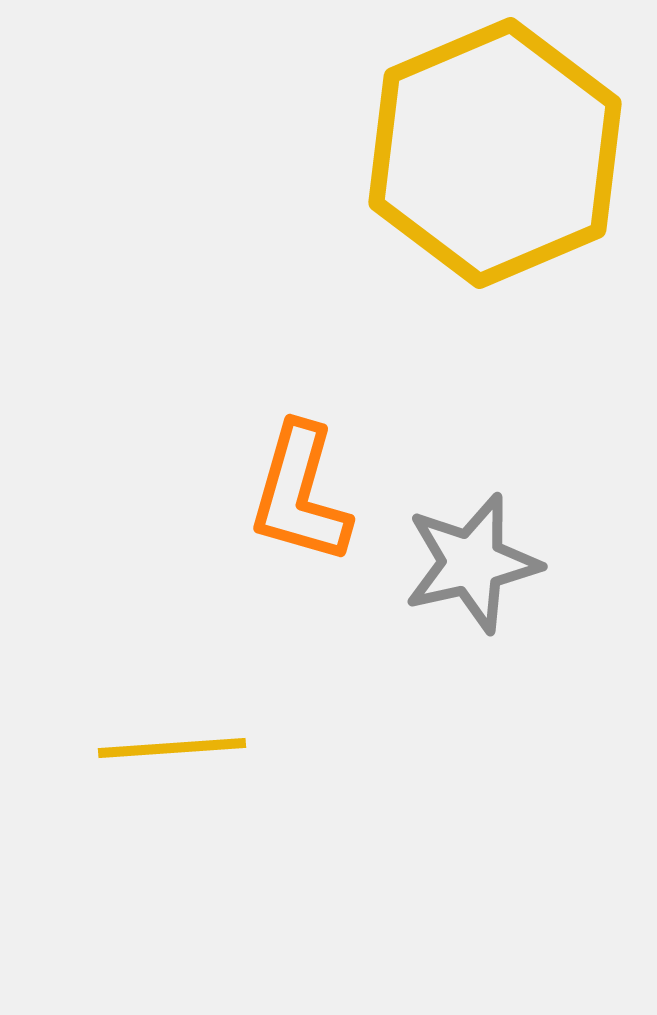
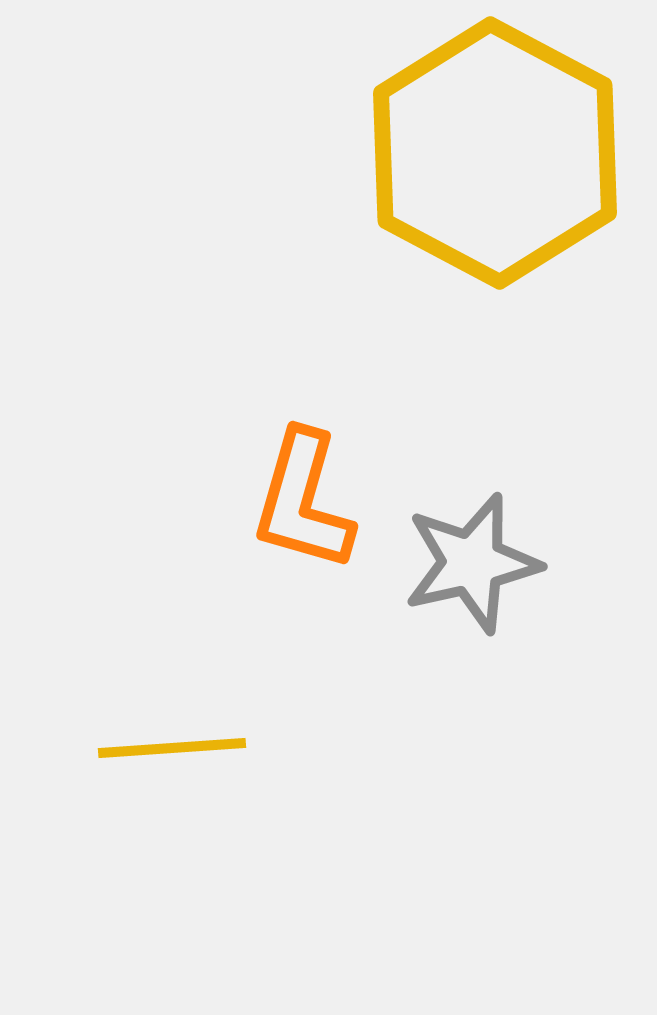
yellow hexagon: rotated 9 degrees counterclockwise
orange L-shape: moved 3 px right, 7 px down
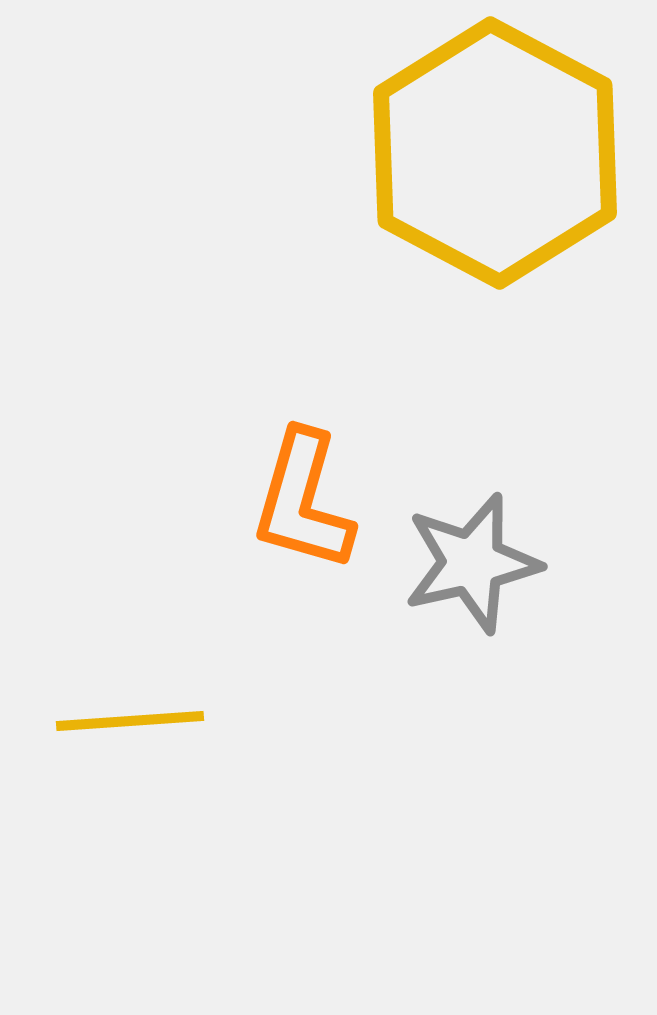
yellow line: moved 42 px left, 27 px up
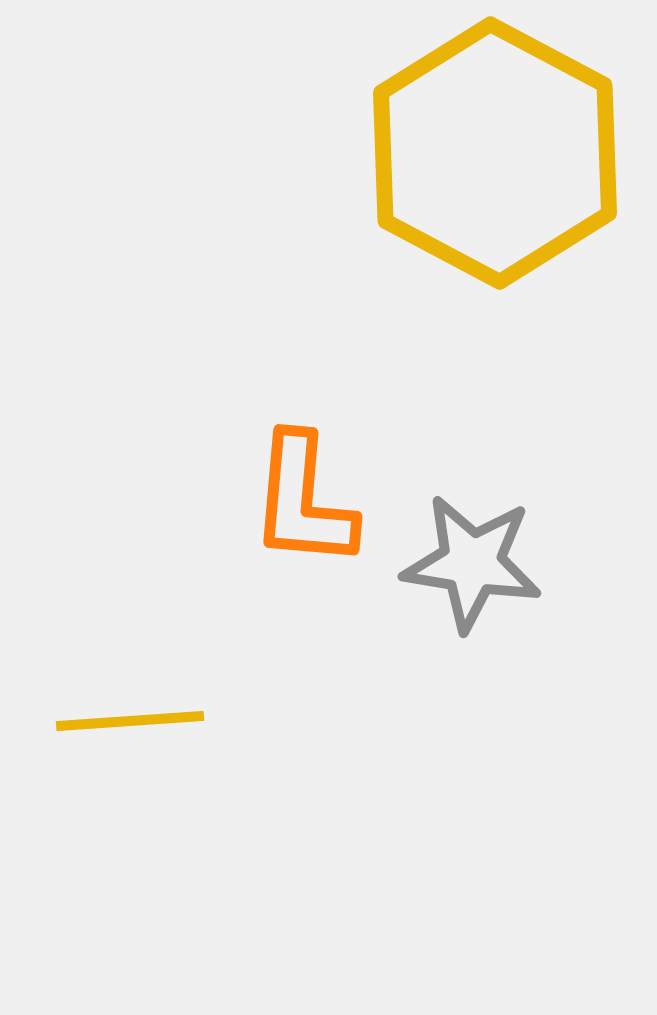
orange L-shape: rotated 11 degrees counterclockwise
gray star: rotated 22 degrees clockwise
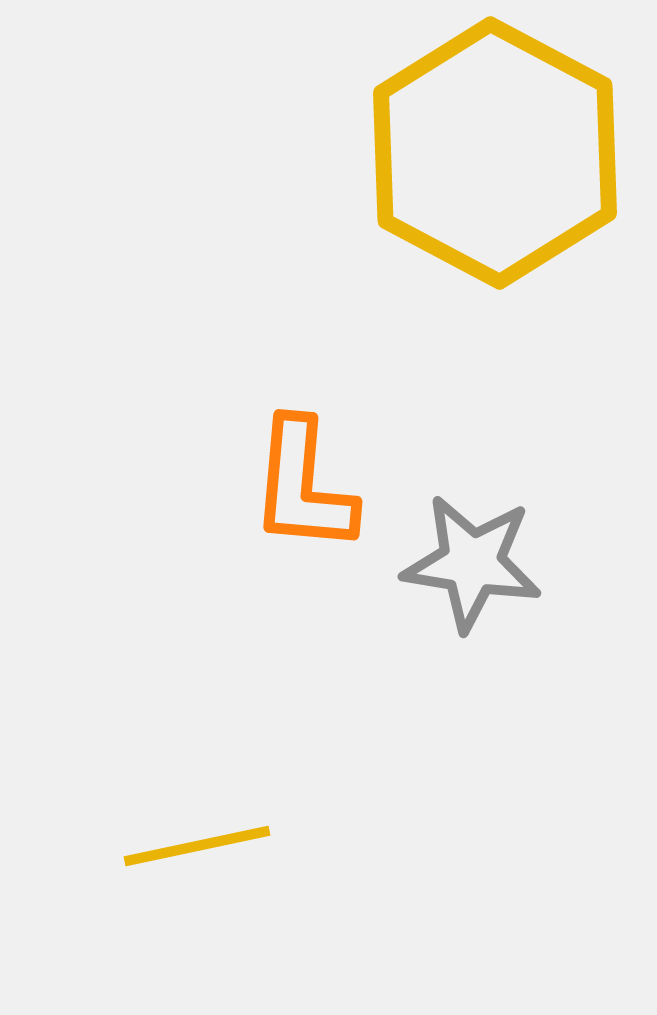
orange L-shape: moved 15 px up
yellow line: moved 67 px right, 125 px down; rotated 8 degrees counterclockwise
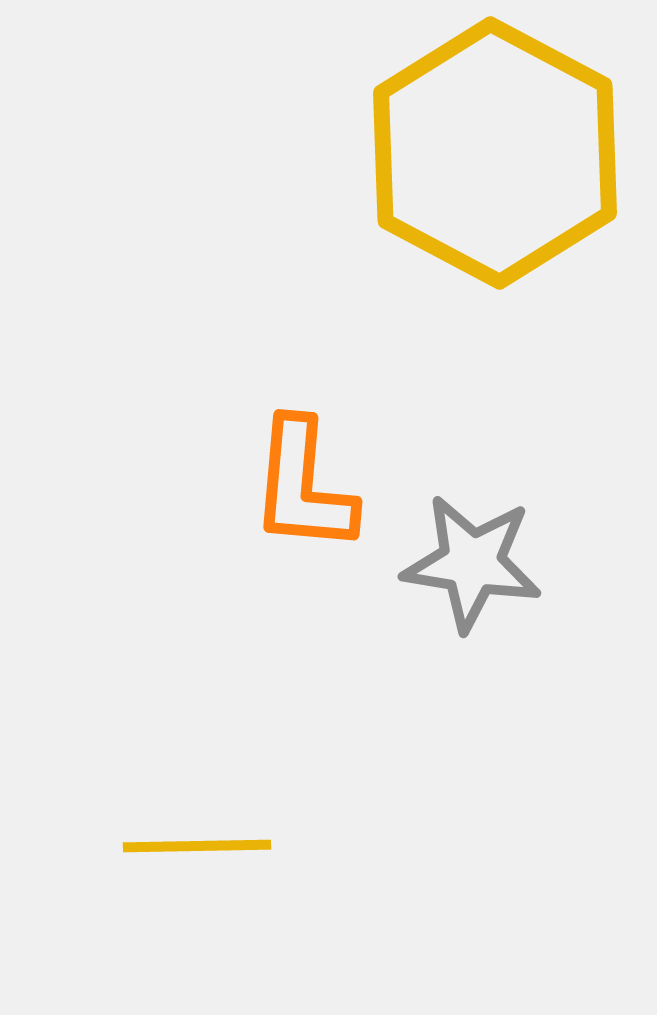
yellow line: rotated 11 degrees clockwise
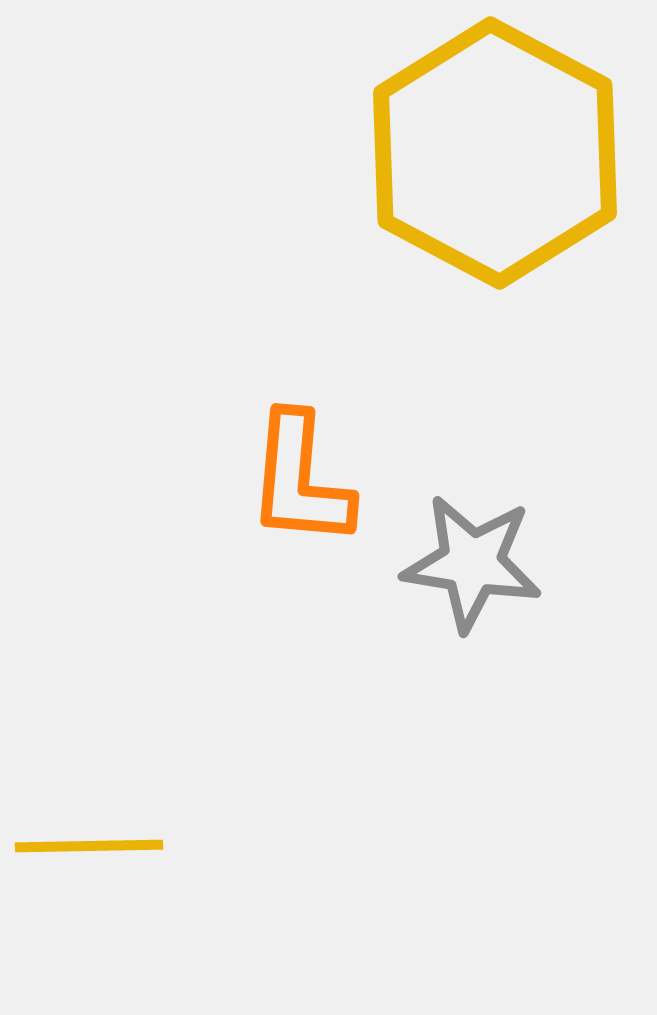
orange L-shape: moved 3 px left, 6 px up
yellow line: moved 108 px left
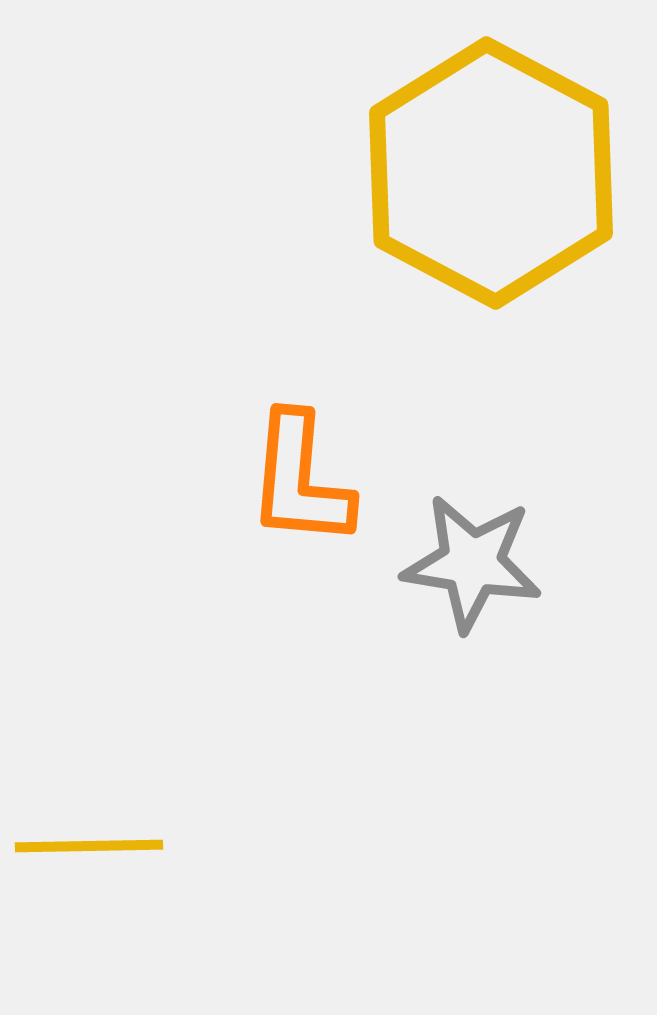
yellow hexagon: moved 4 px left, 20 px down
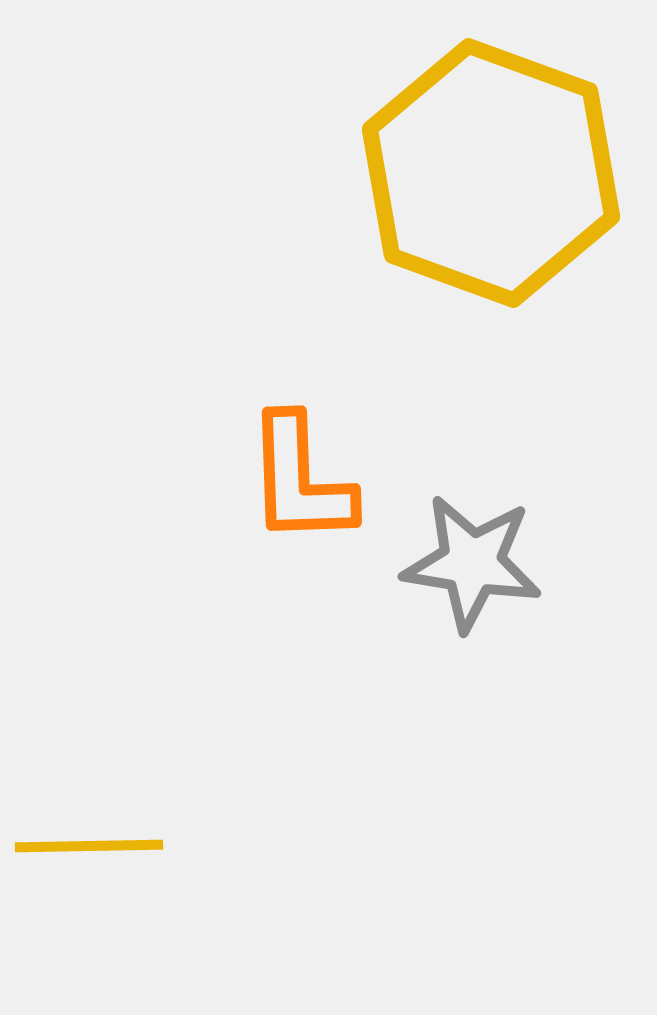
yellow hexagon: rotated 8 degrees counterclockwise
orange L-shape: rotated 7 degrees counterclockwise
